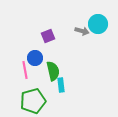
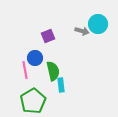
green pentagon: rotated 15 degrees counterclockwise
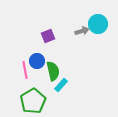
gray arrow: rotated 32 degrees counterclockwise
blue circle: moved 2 px right, 3 px down
cyan rectangle: rotated 48 degrees clockwise
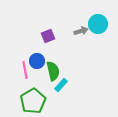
gray arrow: moved 1 px left
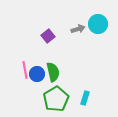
gray arrow: moved 3 px left, 2 px up
purple square: rotated 16 degrees counterclockwise
blue circle: moved 13 px down
green semicircle: moved 1 px down
cyan rectangle: moved 24 px right, 13 px down; rotated 24 degrees counterclockwise
green pentagon: moved 23 px right, 2 px up
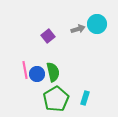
cyan circle: moved 1 px left
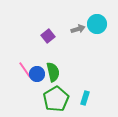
pink line: rotated 24 degrees counterclockwise
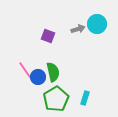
purple square: rotated 32 degrees counterclockwise
blue circle: moved 1 px right, 3 px down
